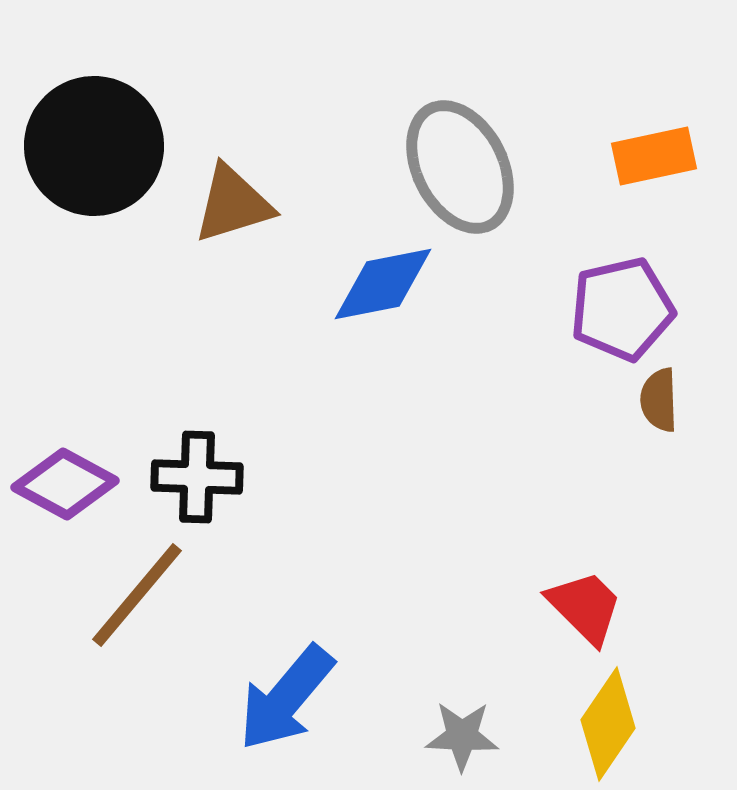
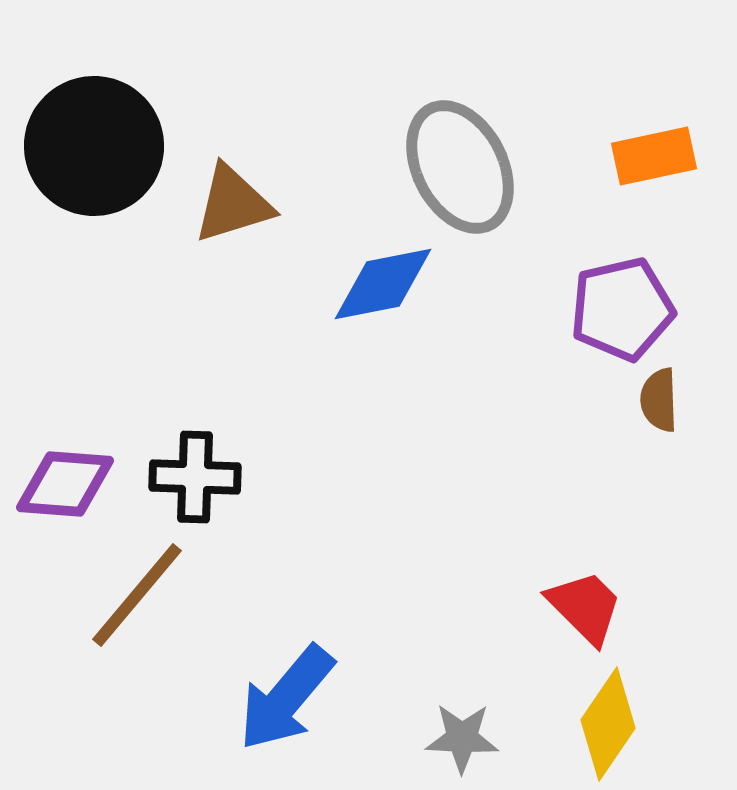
black cross: moved 2 px left
purple diamond: rotated 24 degrees counterclockwise
gray star: moved 2 px down
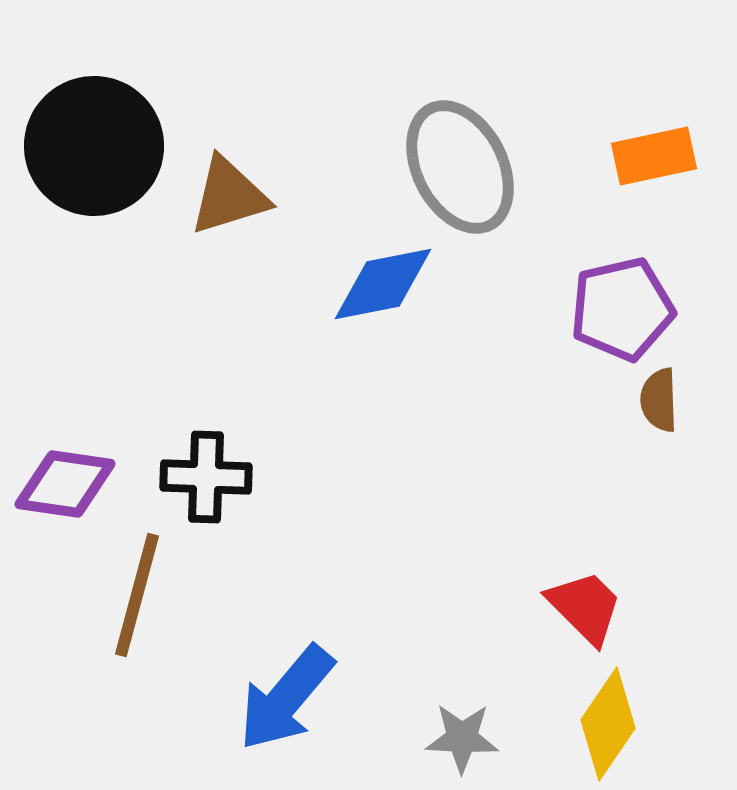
brown triangle: moved 4 px left, 8 px up
black cross: moved 11 px right
purple diamond: rotated 4 degrees clockwise
brown line: rotated 25 degrees counterclockwise
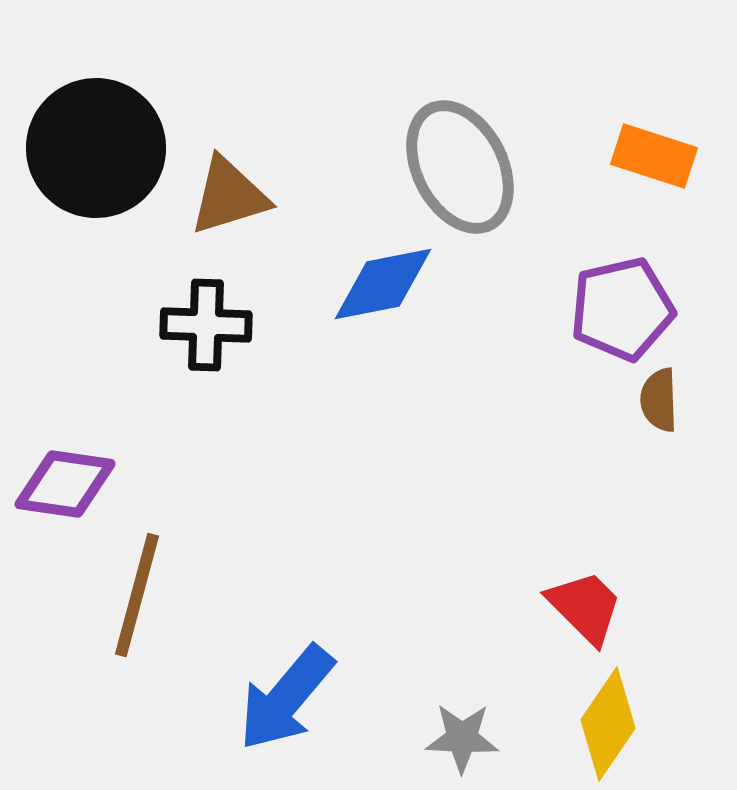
black circle: moved 2 px right, 2 px down
orange rectangle: rotated 30 degrees clockwise
black cross: moved 152 px up
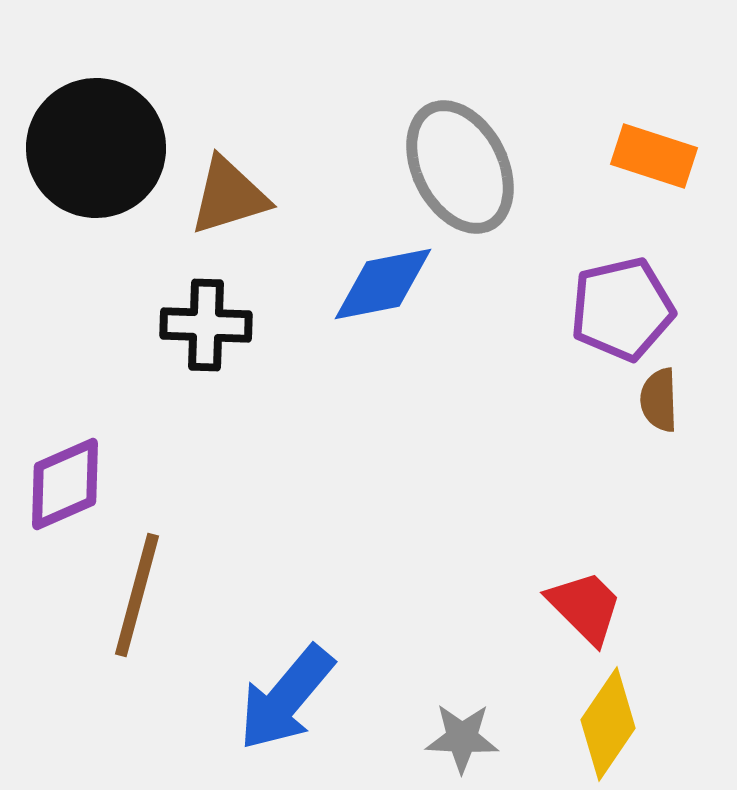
purple diamond: rotated 32 degrees counterclockwise
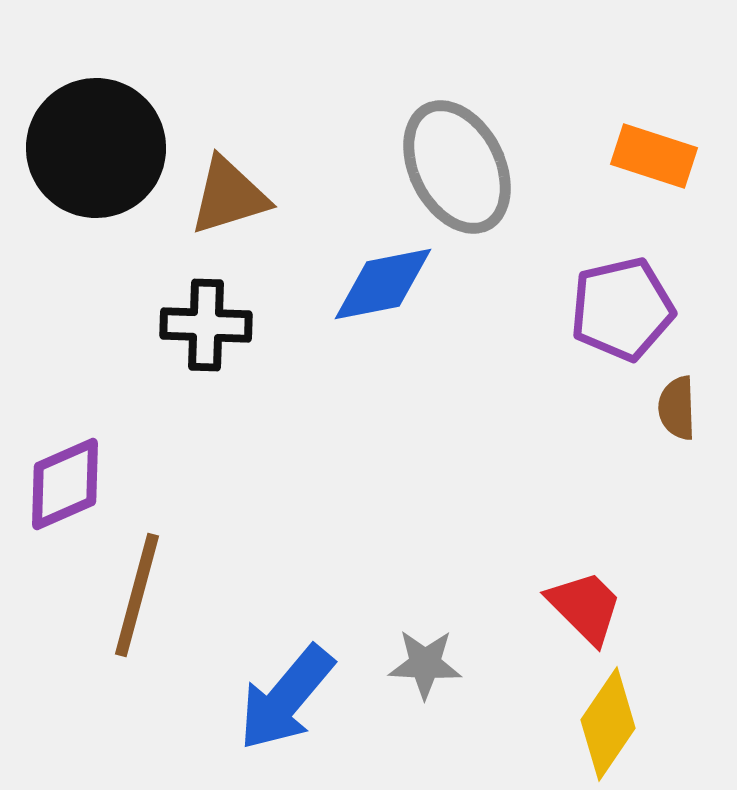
gray ellipse: moved 3 px left
brown semicircle: moved 18 px right, 8 px down
gray star: moved 37 px left, 74 px up
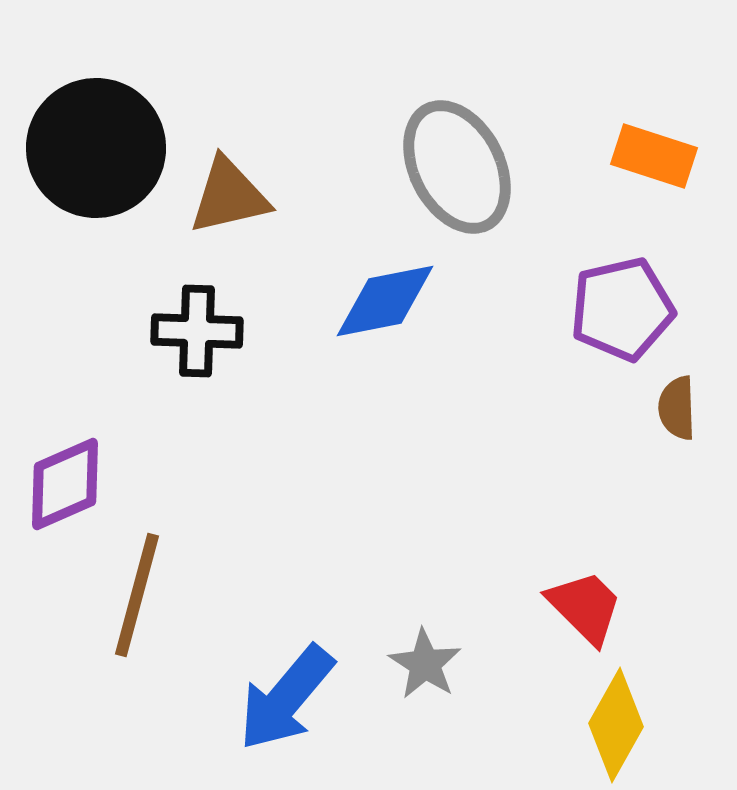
brown triangle: rotated 4 degrees clockwise
blue diamond: moved 2 px right, 17 px down
black cross: moved 9 px left, 6 px down
gray star: rotated 30 degrees clockwise
yellow diamond: moved 8 px right, 1 px down; rotated 5 degrees counterclockwise
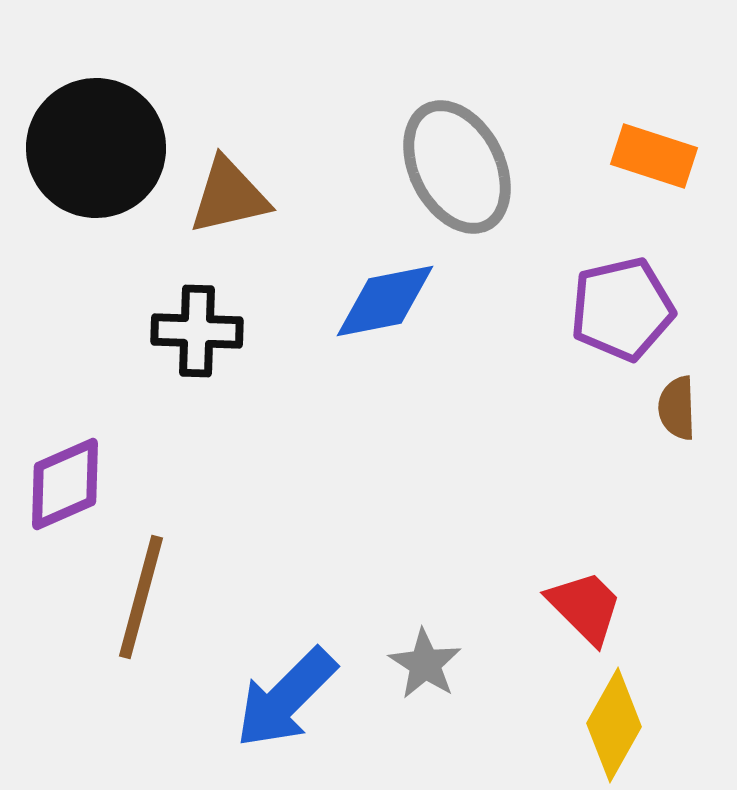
brown line: moved 4 px right, 2 px down
blue arrow: rotated 5 degrees clockwise
yellow diamond: moved 2 px left
